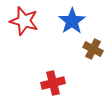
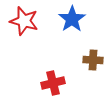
blue star: moved 2 px up
brown cross: moved 11 px down; rotated 24 degrees counterclockwise
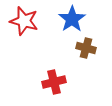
brown cross: moved 7 px left, 12 px up; rotated 12 degrees clockwise
red cross: moved 1 px right, 1 px up
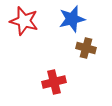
blue star: rotated 20 degrees clockwise
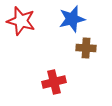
red star: moved 3 px left
brown cross: rotated 12 degrees counterclockwise
